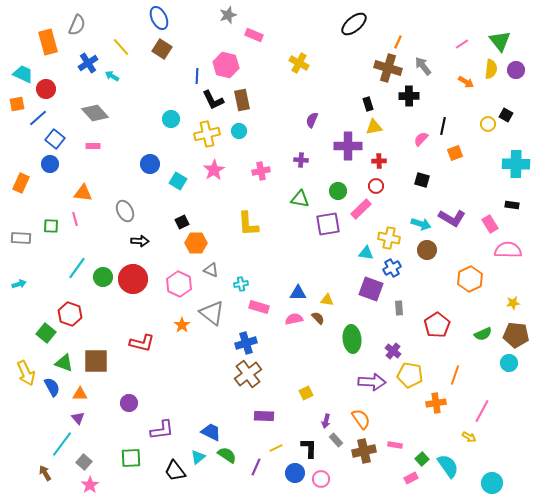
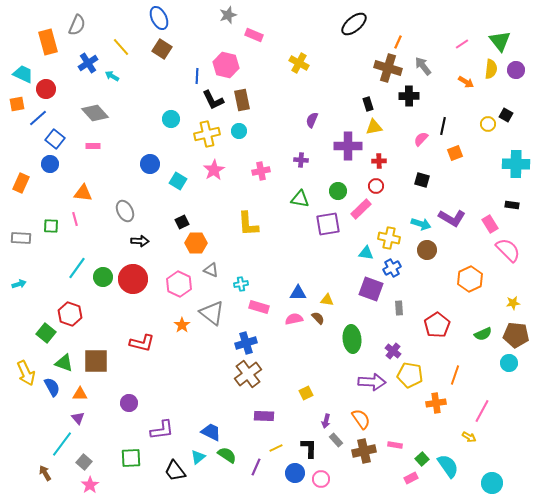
pink semicircle at (508, 250): rotated 44 degrees clockwise
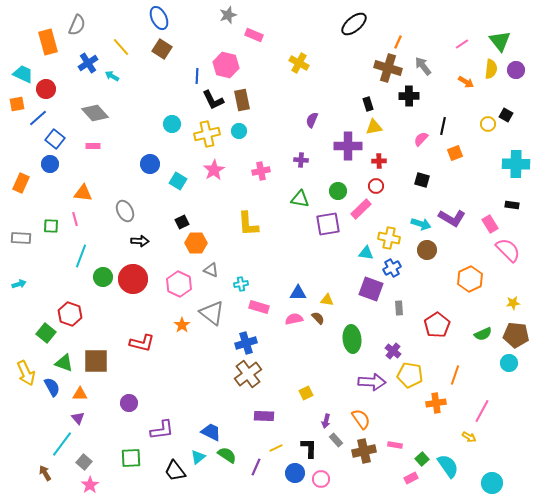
cyan circle at (171, 119): moved 1 px right, 5 px down
cyan line at (77, 268): moved 4 px right, 12 px up; rotated 15 degrees counterclockwise
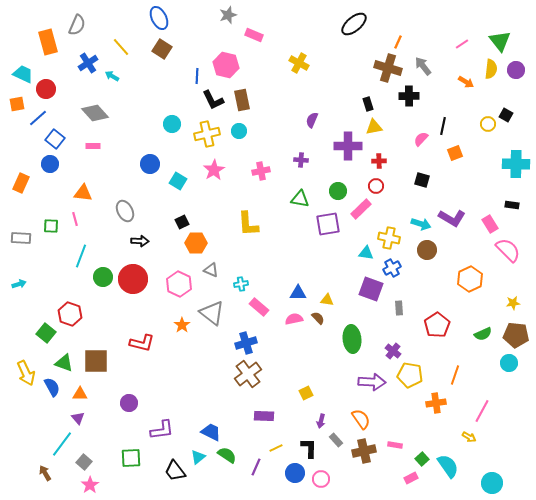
pink rectangle at (259, 307): rotated 24 degrees clockwise
purple arrow at (326, 421): moved 5 px left
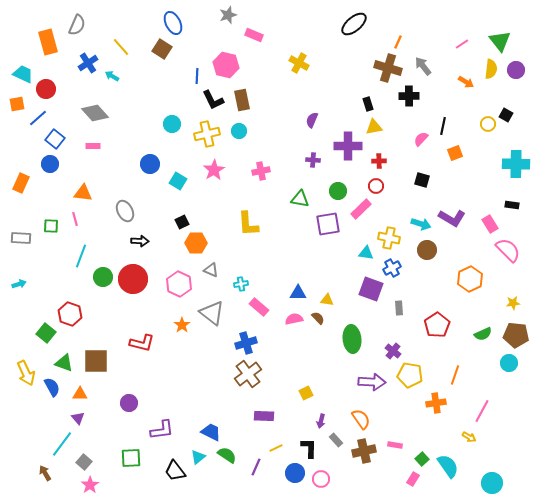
blue ellipse at (159, 18): moved 14 px right, 5 px down
purple cross at (301, 160): moved 12 px right
pink rectangle at (411, 478): moved 2 px right, 1 px down; rotated 32 degrees counterclockwise
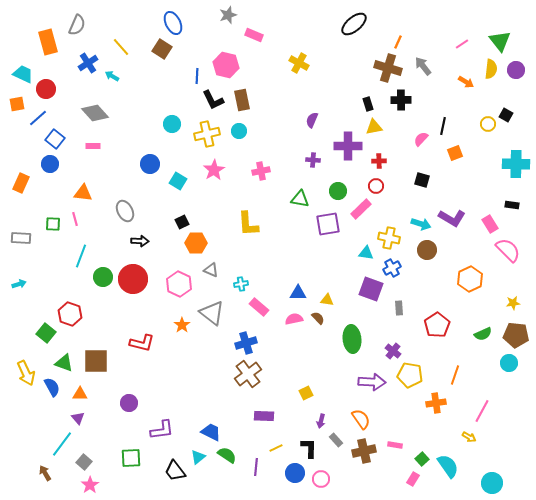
black cross at (409, 96): moved 8 px left, 4 px down
green square at (51, 226): moved 2 px right, 2 px up
purple line at (256, 467): rotated 18 degrees counterclockwise
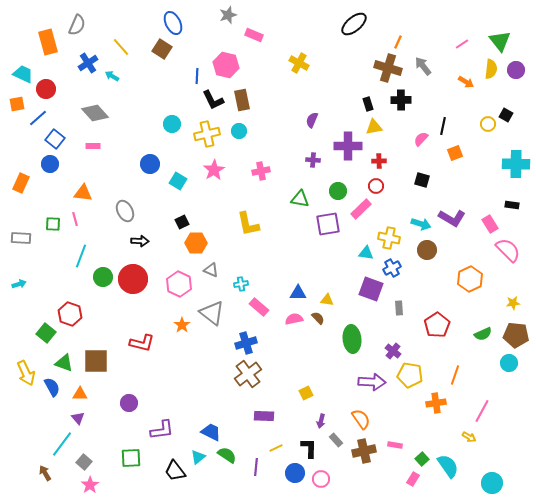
yellow L-shape at (248, 224): rotated 8 degrees counterclockwise
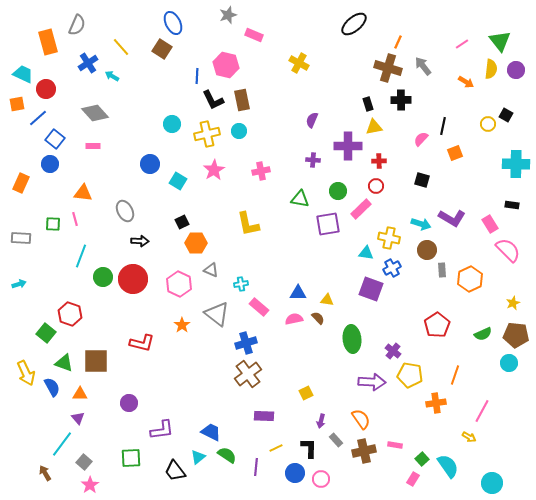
yellow star at (513, 303): rotated 16 degrees counterclockwise
gray rectangle at (399, 308): moved 43 px right, 38 px up
gray triangle at (212, 313): moved 5 px right, 1 px down
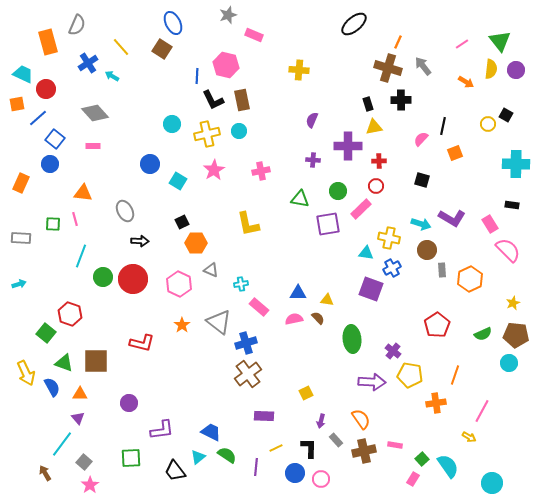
yellow cross at (299, 63): moved 7 px down; rotated 24 degrees counterclockwise
gray triangle at (217, 314): moved 2 px right, 8 px down
